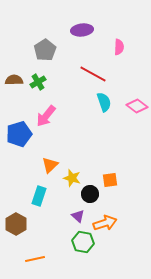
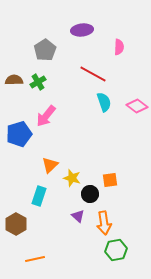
orange arrow: moved 1 px left; rotated 100 degrees clockwise
green hexagon: moved 33 px right, 8 px down; rotated 20 degrees counterclockwise
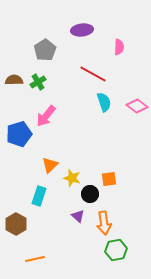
orange square: moved 1 px left, 1 px up
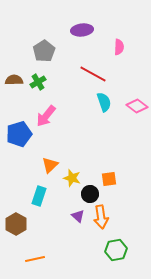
gray pentagon: moved 1 px left, 1 px down
orange arrow: moved 3 px left, 6 px up
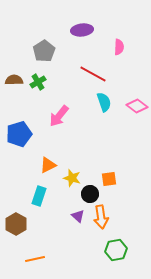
pink arrow: moved 13 px right
orange triangle: moved 2 px left; rotated 18 degrees clockwise
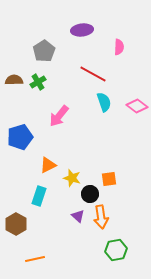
blue pentagon: moved 1 px right, 3 px down
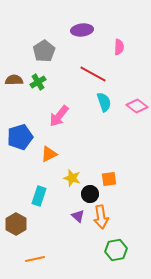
orange triangle: moved 1 px right, 11 px up
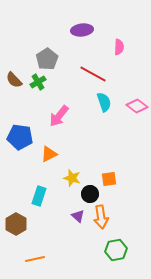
gray pentagon: moved 3 px right, 8 px down
brown semicircle: rotated 132 degrees counterclockwise
blue pentagon: rotated 25 degrees clockwise
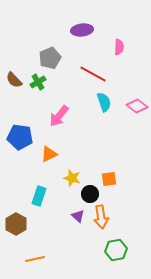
gray pentagon: moved 3 px right, 1 px up; rotated 10 degrees clockwise
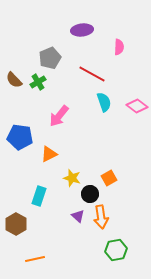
red line: moved 1 px left
orange square: moved 1 px up; rotated 21 degrees counterclockwise
